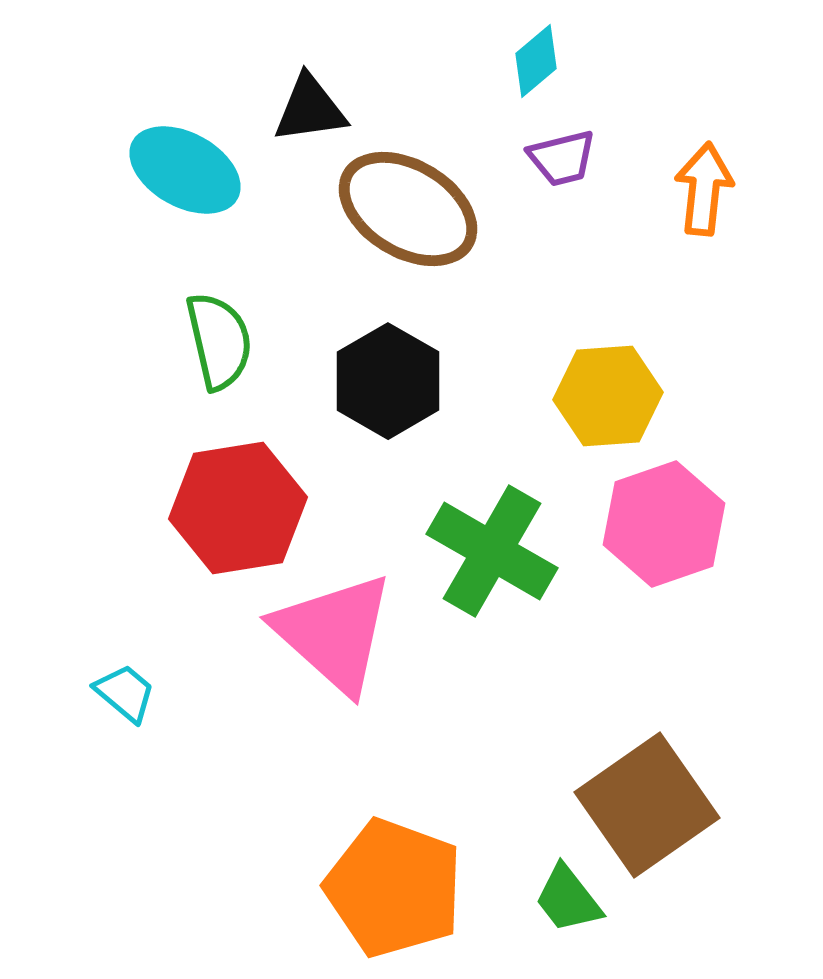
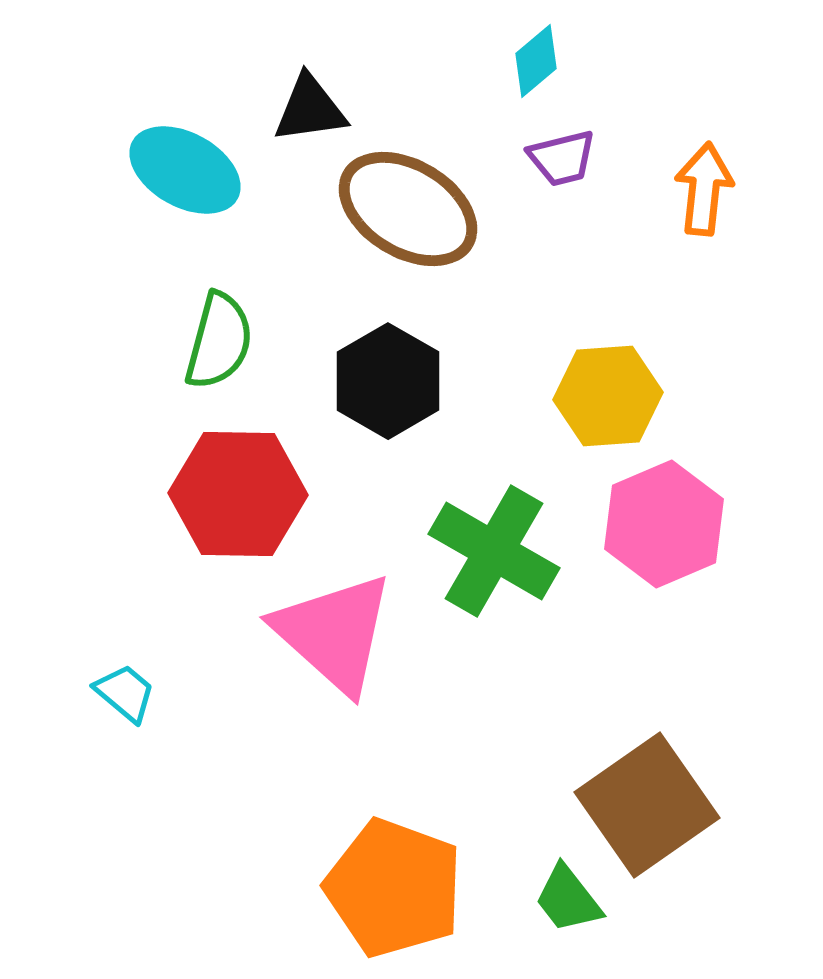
green semicircle: rotated 28 degrees clockwise
red hexagon: moved 14 px up; rotated 10 degrees clockwise
pink hexagon: rotated 4 degrees counterclockwise
green cross: moved 2 px right
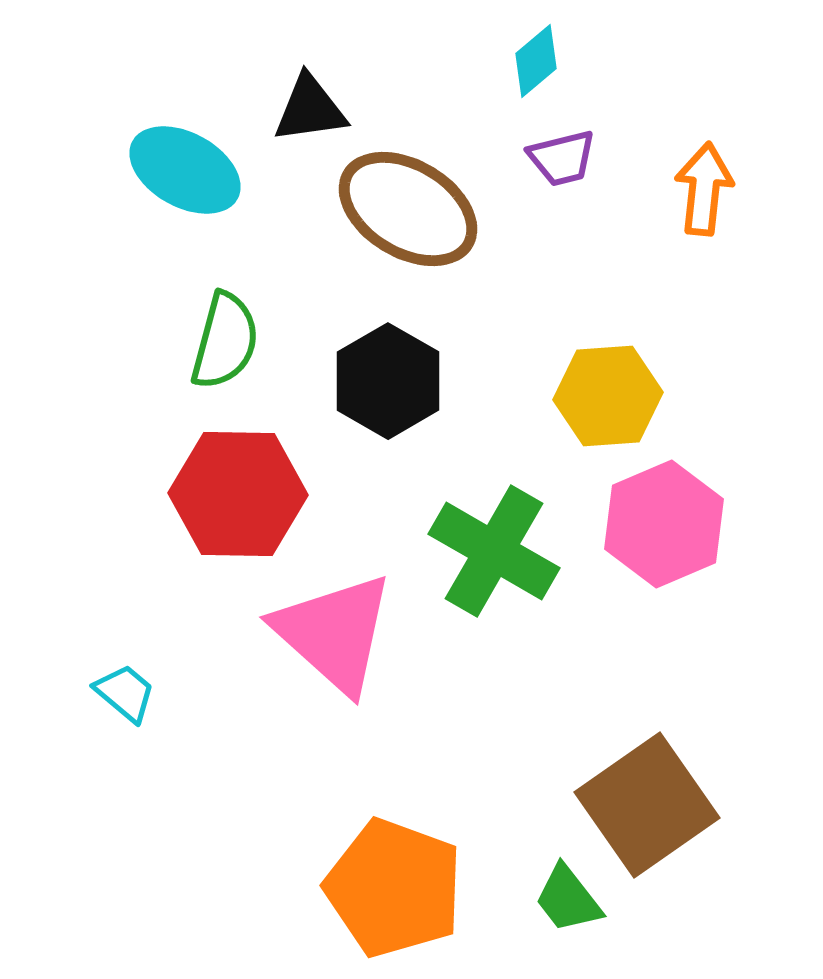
green semicircle: moved 6 px right
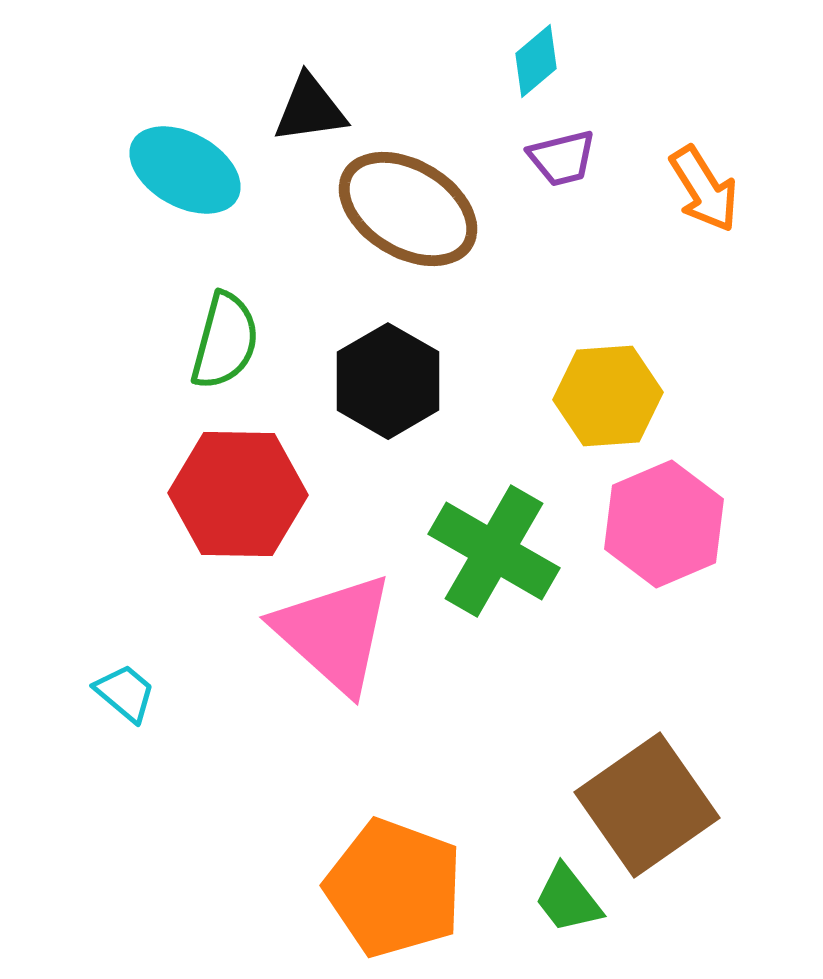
orange arrow: rotated 142 degrees clockwise
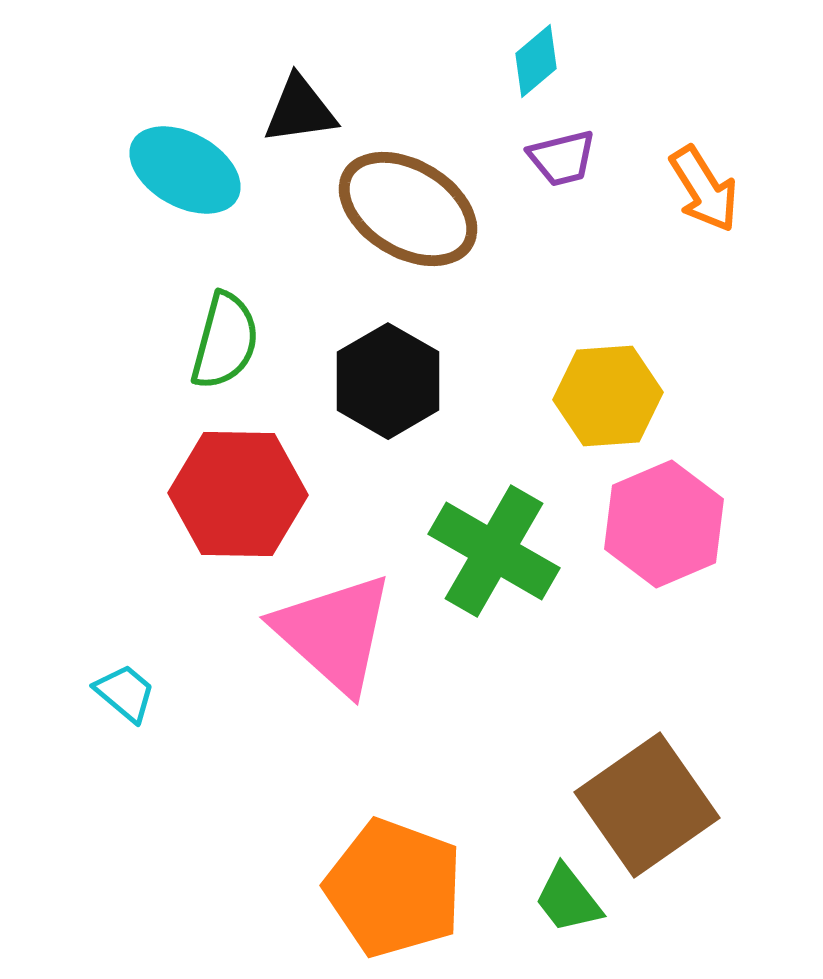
black triangle: moved 10 px left, 1 px down
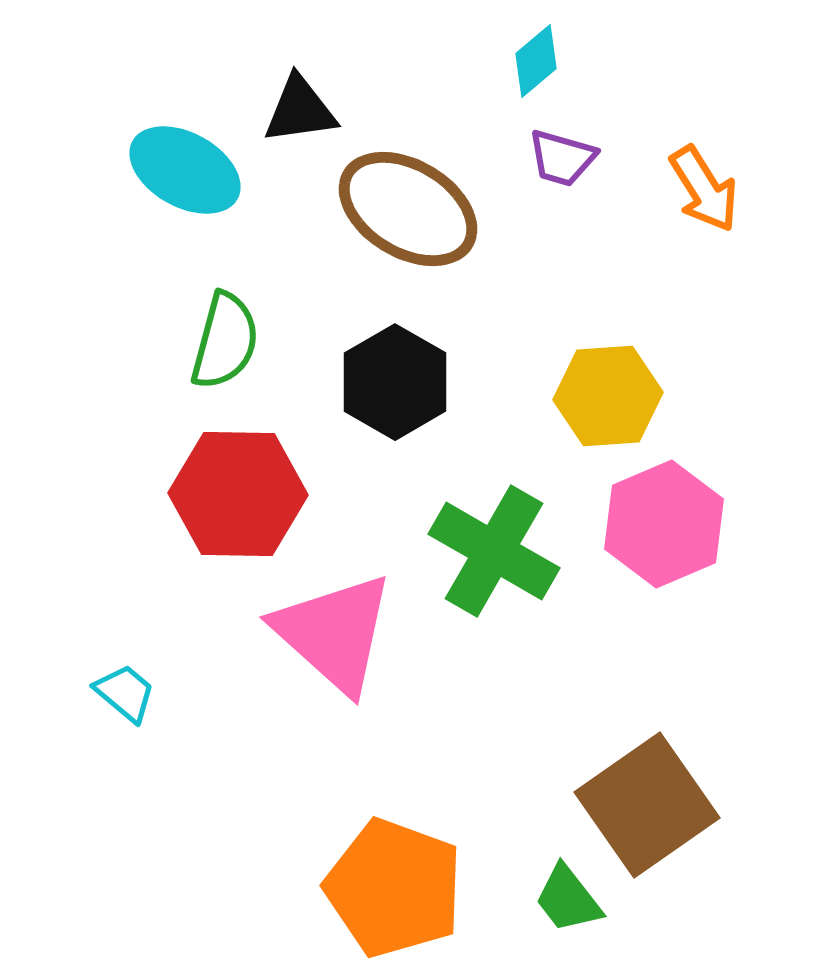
purple trapezoid: rotated 30 degrees clockwise
black hexagon: moved 7 px right, 1 px down
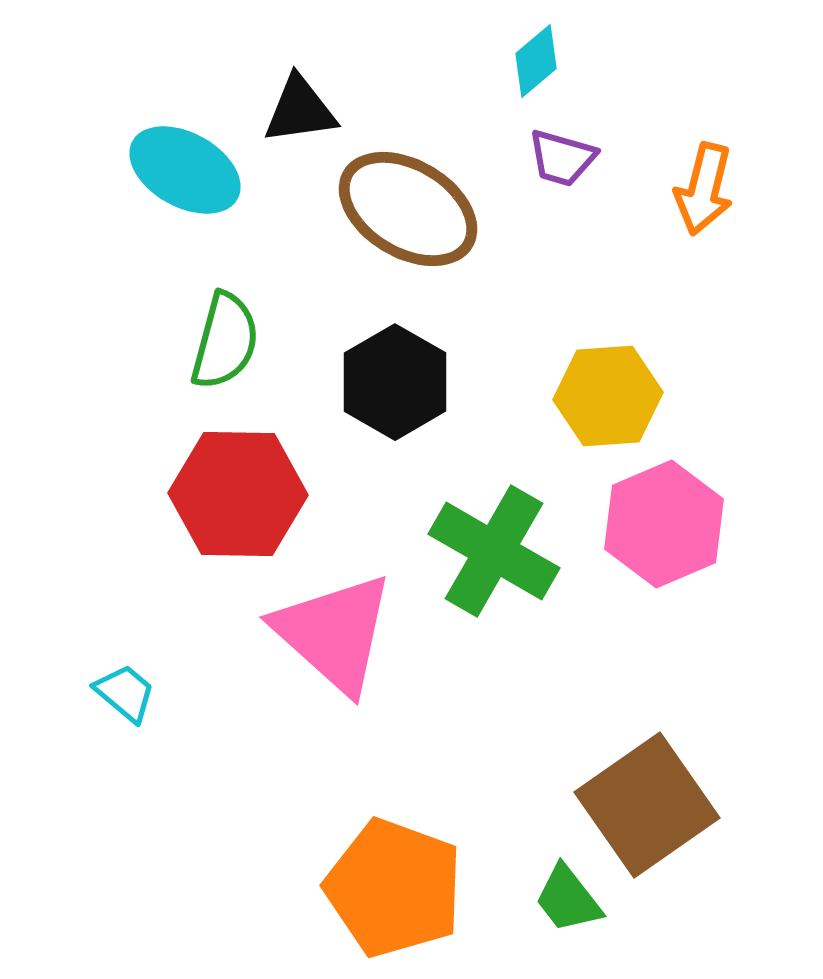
orange arrow: rotated 46 degrees clockwise
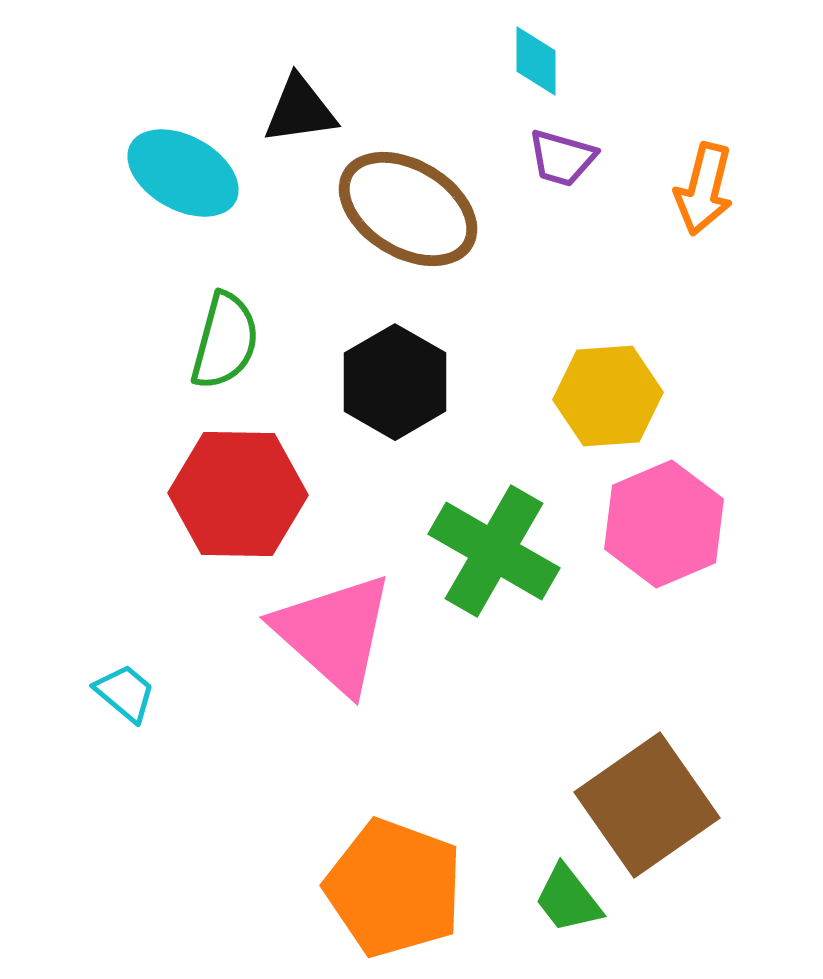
cyan diamond: rotated 50 degrees counterclockwise
cyan ellipse: moved 2 px left, 3 px down
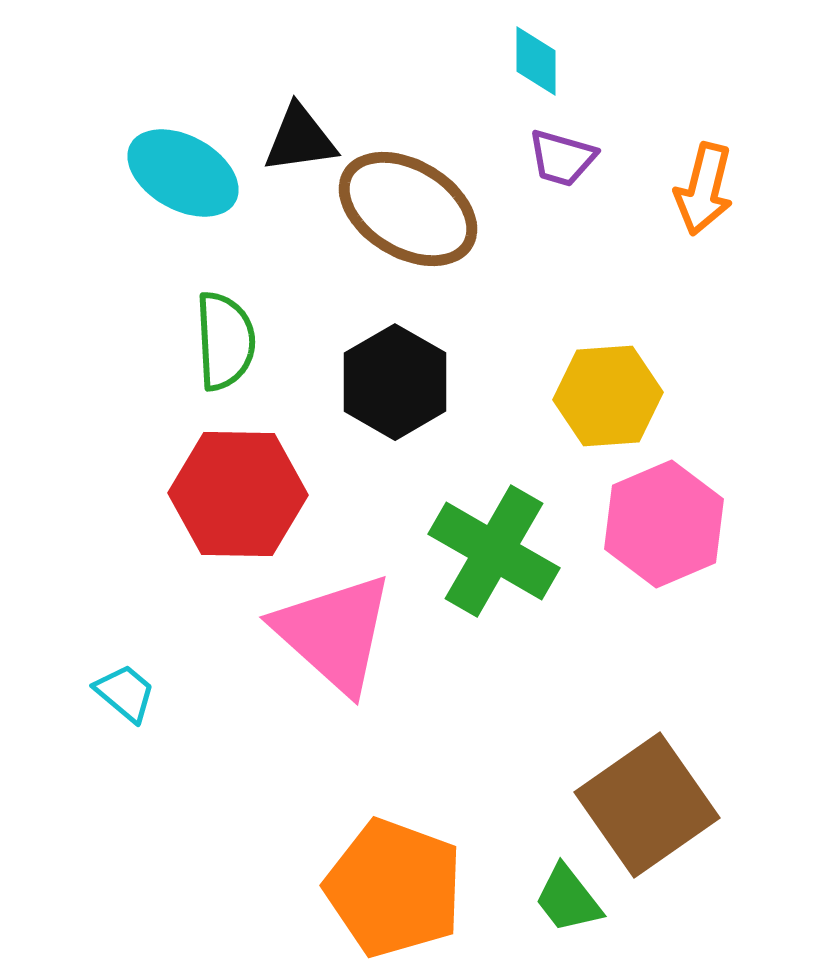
black triangle: moved 29 px down
green semicircle: rotated 18 degrees counterclockwise
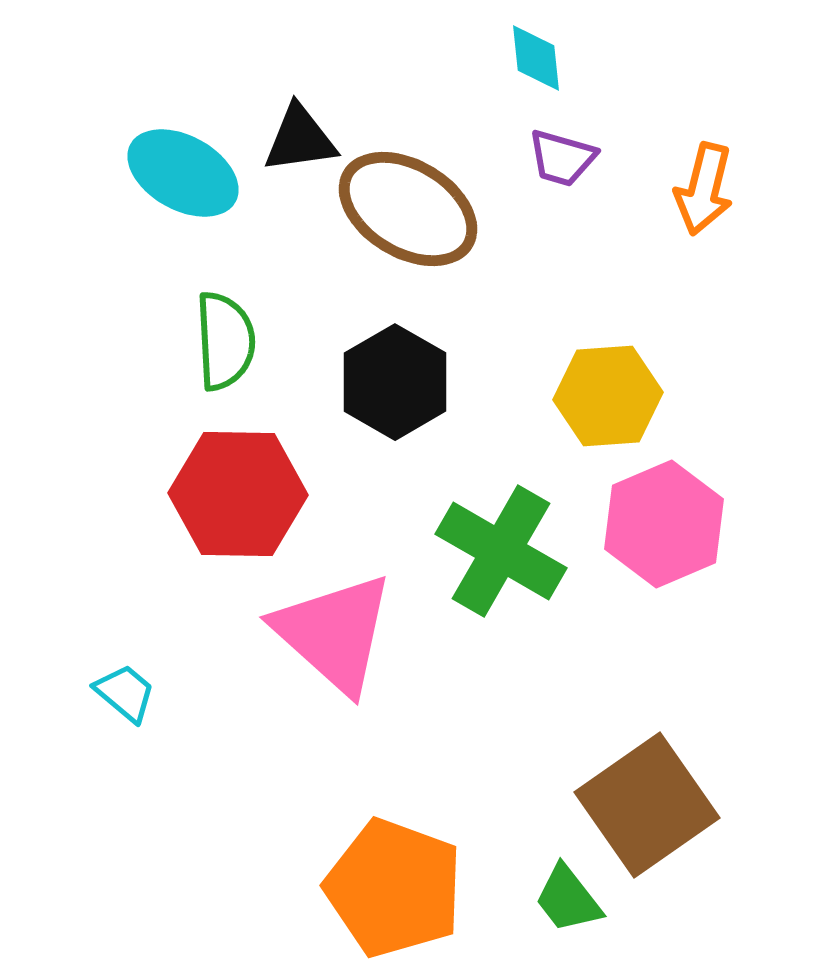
cyan diamond: moved 3 px up; rotated 6 degrees counterclockwise
green cross: moved 7 px right
